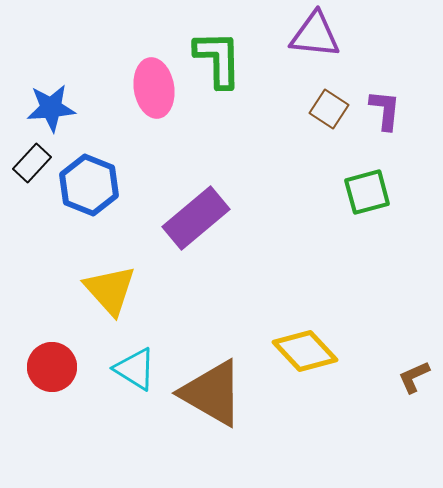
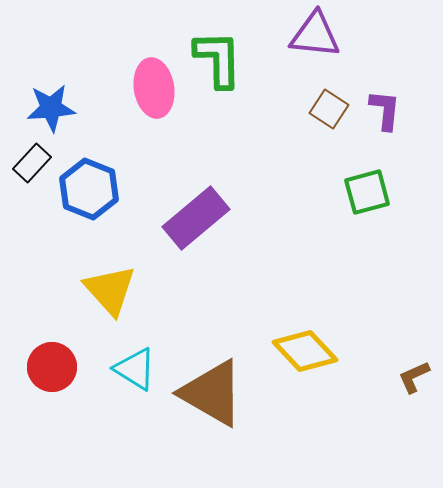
blue hexagon: moved 4 px down
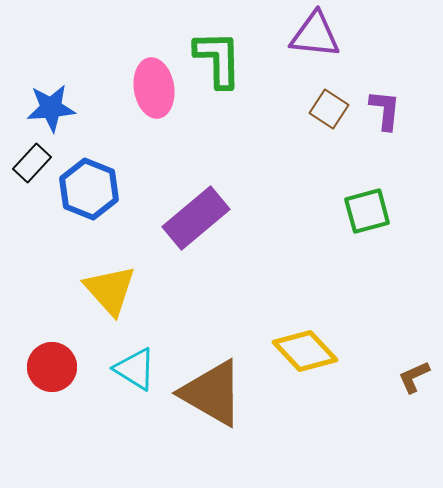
green square: moved 19 px down
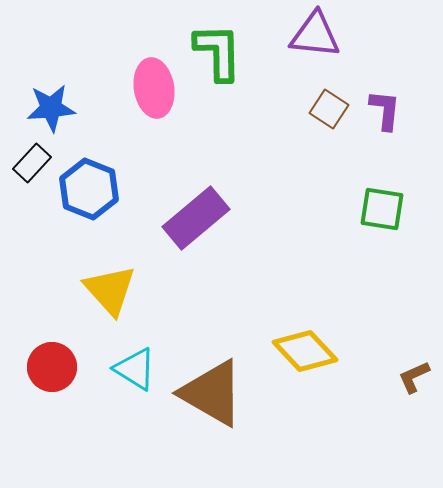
green L-shape: moved 7 px up
green square: moved 15 px right, 2 px up; rotated 24 degrees clockwise
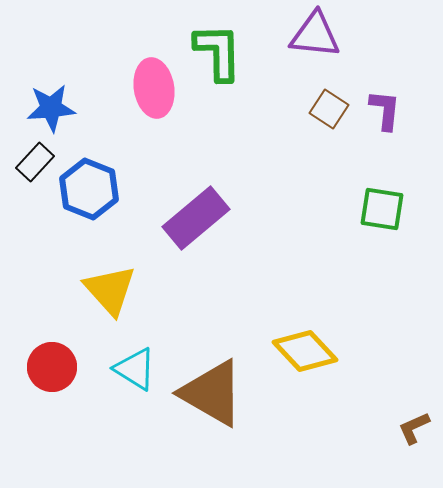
black rectangle: moved 3 px right, 1 px up
brown L-shape: moved 51 px down
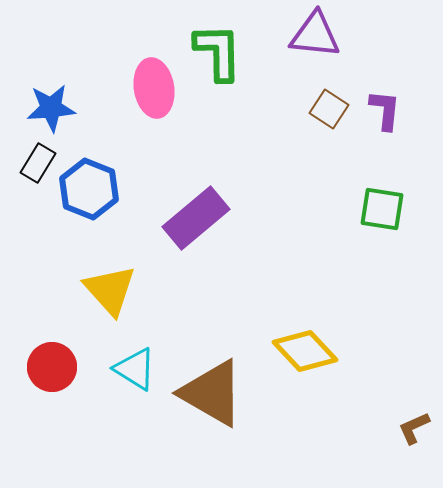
black rectangle: moved 3 px right, 1 px down; rotated 12 degrees counterclockwise
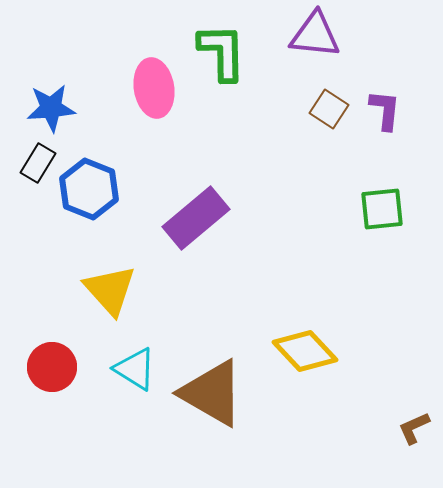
green L-shape: moved 4 px right
green square: rotated 15 degrees counterclockwise
